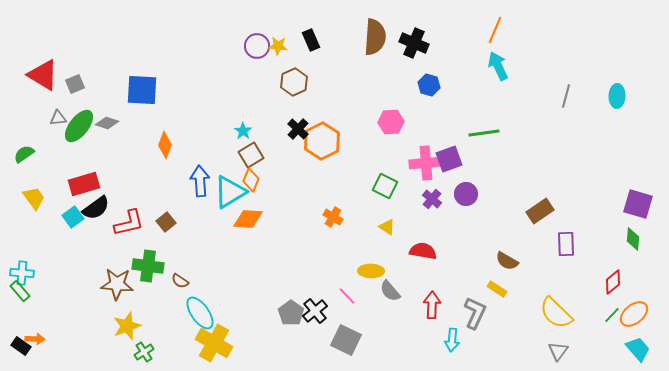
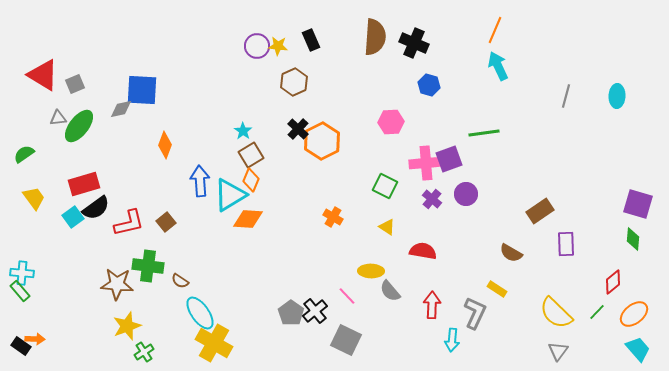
gray diamond at (107, 123): moved 14 px right, 14 px up; rotated 30 degrees counterclockwise
cyan triangle at (230, 192): moved 3 px down
brown semicircle at (507, 261): moved 4 px right, 8 px up
green line at (612, 315): moved 15 px left, 3 px up
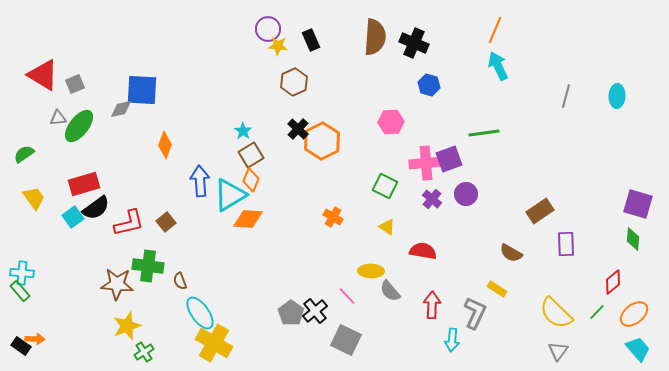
purple circle at (257, 46): moved 11 px right, 17 px up
brown semicircle at (180, 281): rotated 36 degrees clockwise
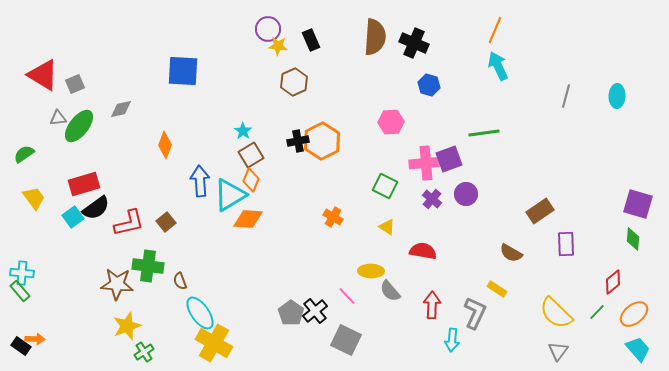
blue square at (142, 90): moved 41 px right, 19 px up
black cross at (298, 129): moved 12 px down; rotated 35 degrees clockwise
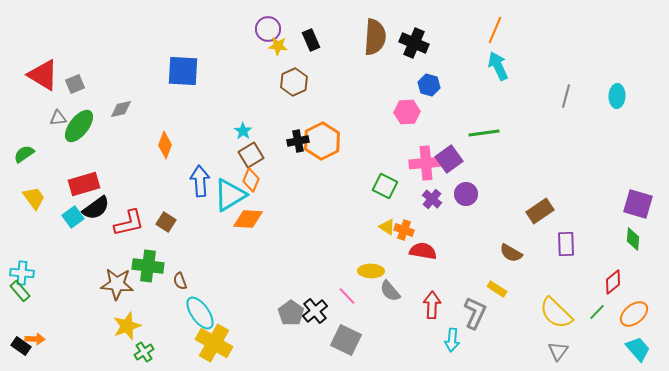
pink hexagon at (391, 122): moved 16 px right, 10 px up
purple square at (449, 159): rotated 16 degrees counterclockwise
orange cross at (333, 217): moved 71 px right, 13 px down; rotated 12 degrees counterclockwise
brown square at (166, 222): rotated 18 degrees counterclockwise
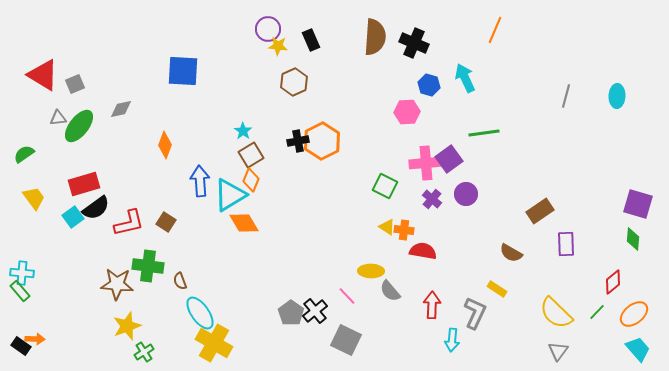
cyan arrow at (498, 66): moved 33 px left, 12 px down
orange diamond at (248, 219): moved 4 px left, 4 px down; rotated 56 degrees clockwise
orange cross at (404, 230): rotated 12 degrees counterclockwise
